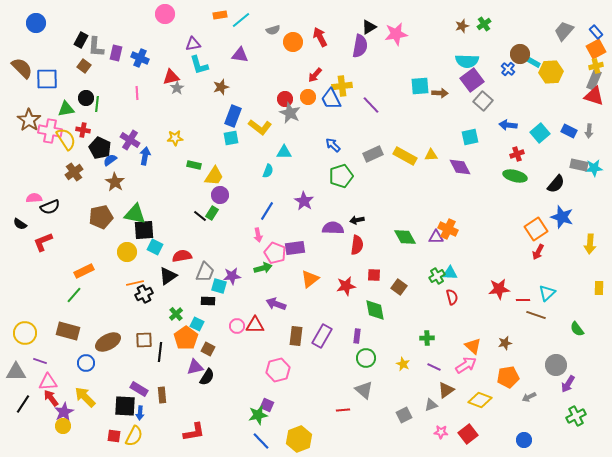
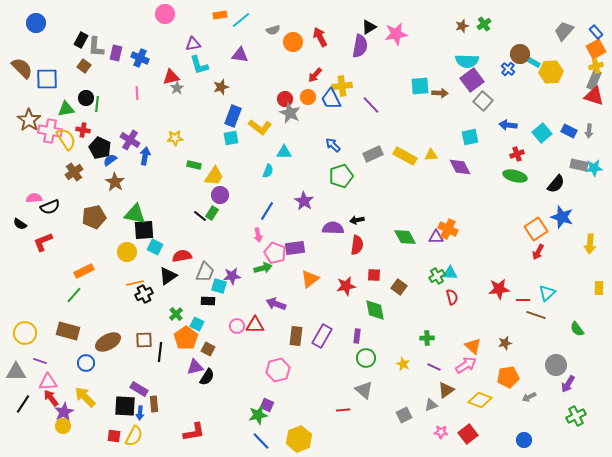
cyan square at (540, 133): moved 2 px right
brown pentagon at (101, 217): moved 7 px left
brown rectangle at (162, 395): moved 8 px left, 9 px down
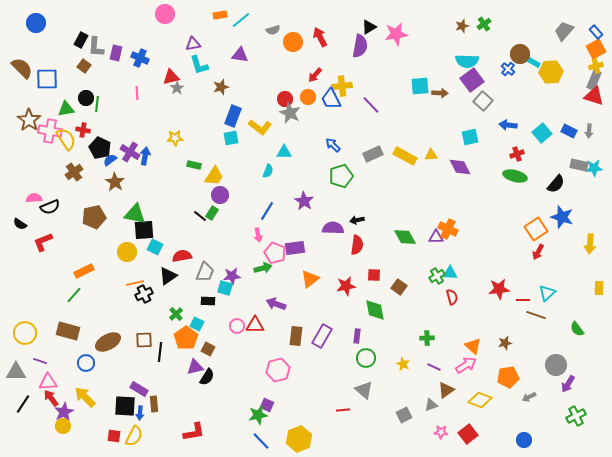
purple cross at (130, 140): moved 12 px down
cyan square at (219, 286): moved 6 px right, 2 px down
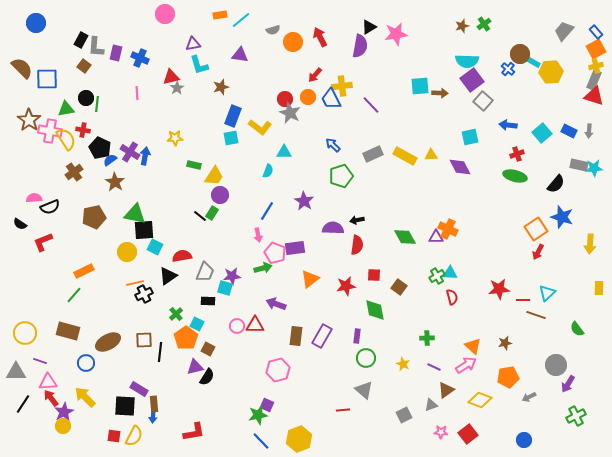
blue arrow at (140, 413): moved 13 px right, 3 px down
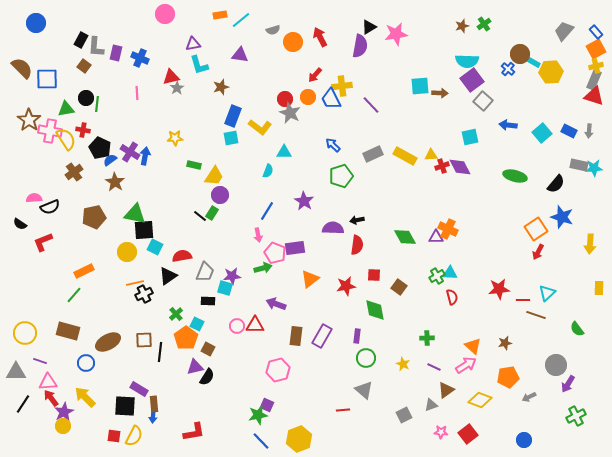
red cross at (517, 154): moved 75 px left, 12 px down
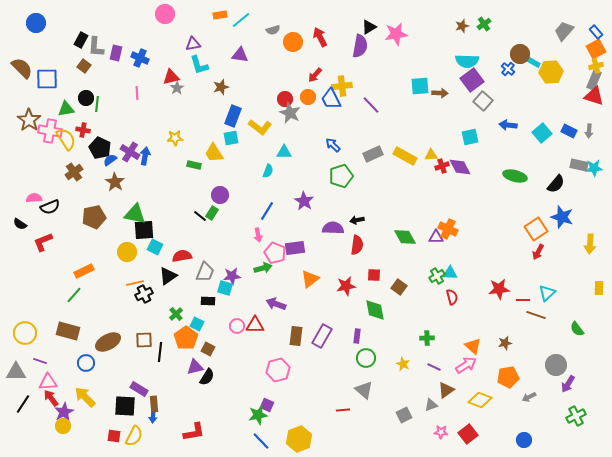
yellow trapezoid at (214, 176): moved 23 px up; rotated 115 degrees clockwise
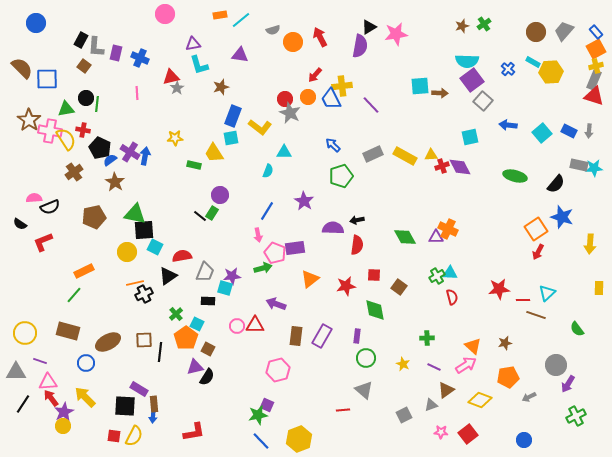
brown circle at (520, 54): moved 16 px right, 22 px up
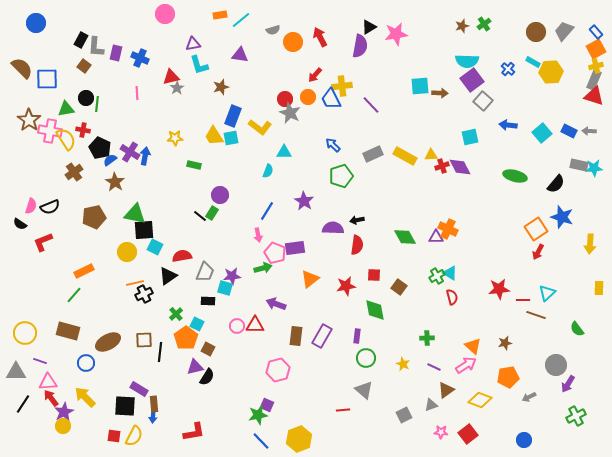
gray arrow at (589, 131): rotated 88 degrees clockwise
yellow trapezoid at (214, 153): moved 17 px up
pink semicircle at (34, 198): moved 3 px left, 8 px down; rotated 112 degrees clockwise
cyan triangle at (450, 273): rotated 28 degrees clockwise
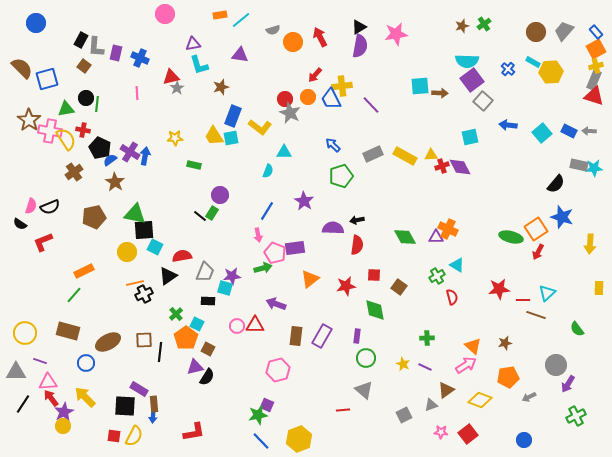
black triangle at (369, 27): moved 10 px left
blue square at (47, 79): rotated 15 degrees counterclockwise
green ellipse at (515, 176): moved 4 px left, 61 px down
cyan triangle at (450, 273): moved 7 px right, 8 px up
purple line at (434, 367): moved 9 px left
